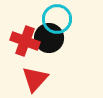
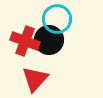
black circle: moved 2 px down
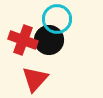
red cross: moved 2 px left, 1 px up
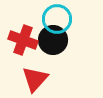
black circle: moved 4 px right
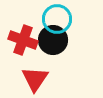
red triangle: rotated 8 degrees counterclockwise
